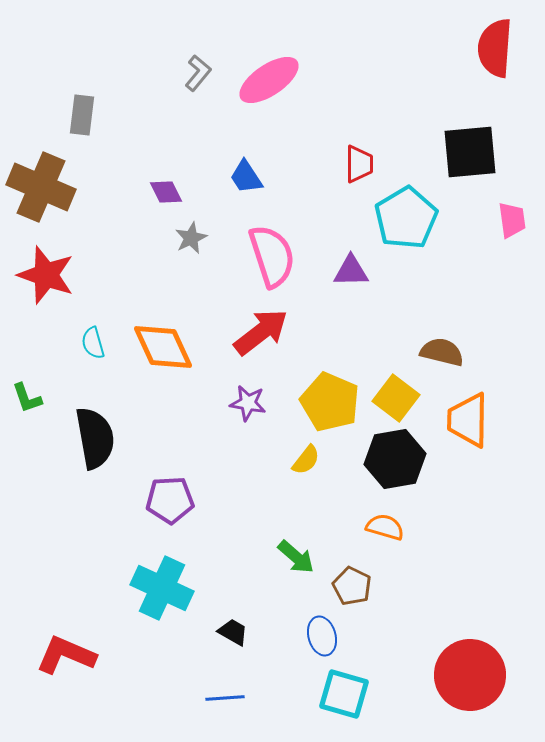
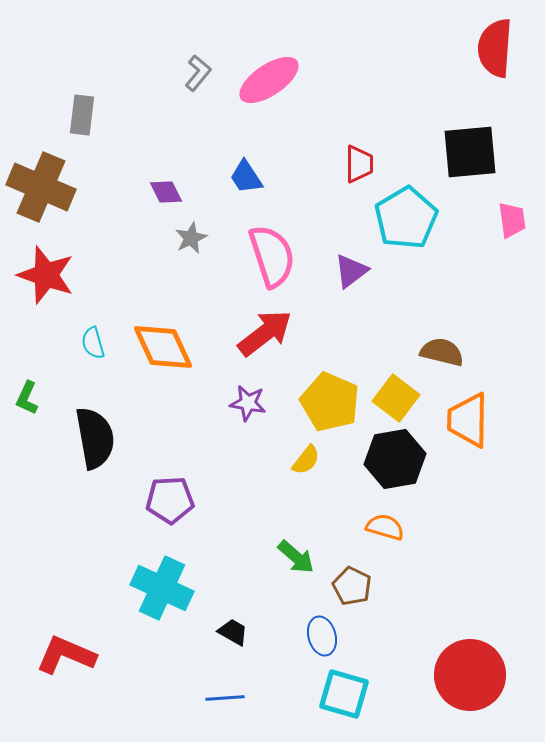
purple triangle: rotated 36 degrees counterclockwise
red arrow: moved 4 px right, 1 px down
green L-shape: rotated 44 degrees clockwise
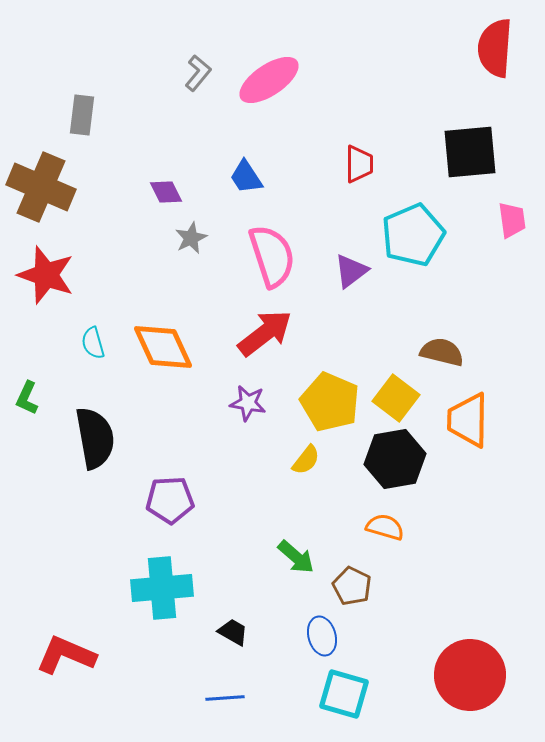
cyan pentagon: moved 7 px right, 17 px down; rotated 8 degrees clockwise
cyan cross: rotated 30 degrees counterclockwise
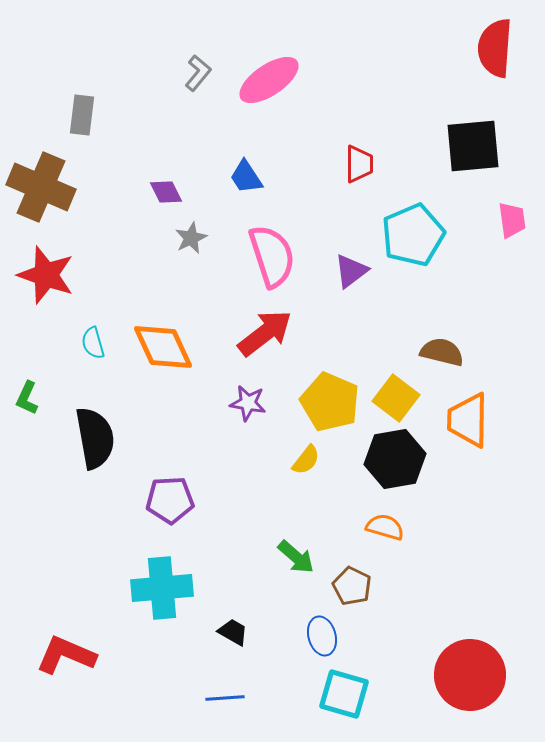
black square: moved 3 px right, 6 px up
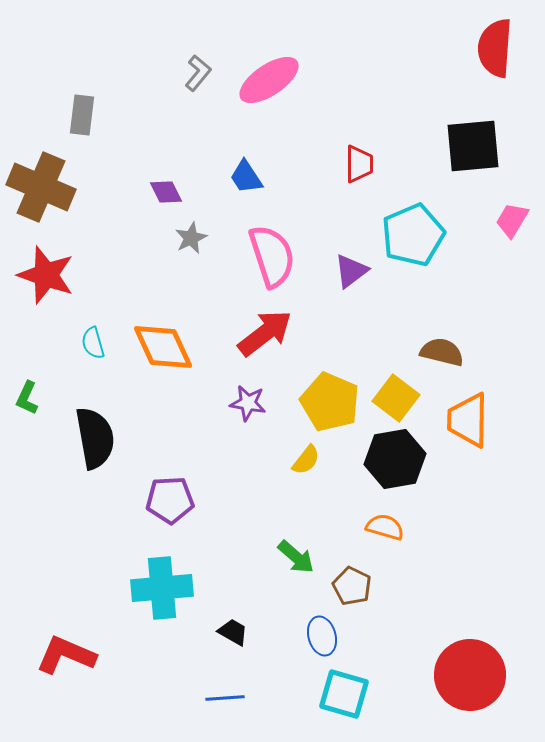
pink trapezoid: rotated 141 degrees counterclockwise
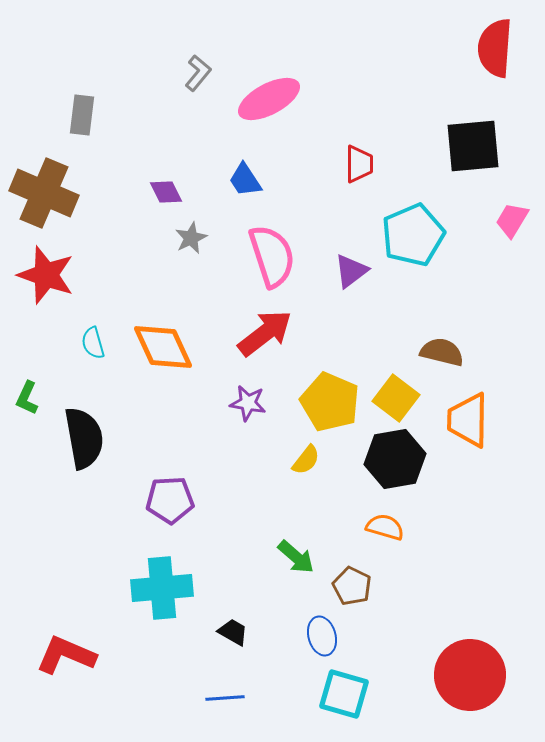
pink ellipse: moved 19 px down; rotated 6 degrees clockwise
blue trapezoid: moved 1 px left, 3 px down
brown cross: moved 3 px right, 6 px down
black semicircle: moved 11 px left
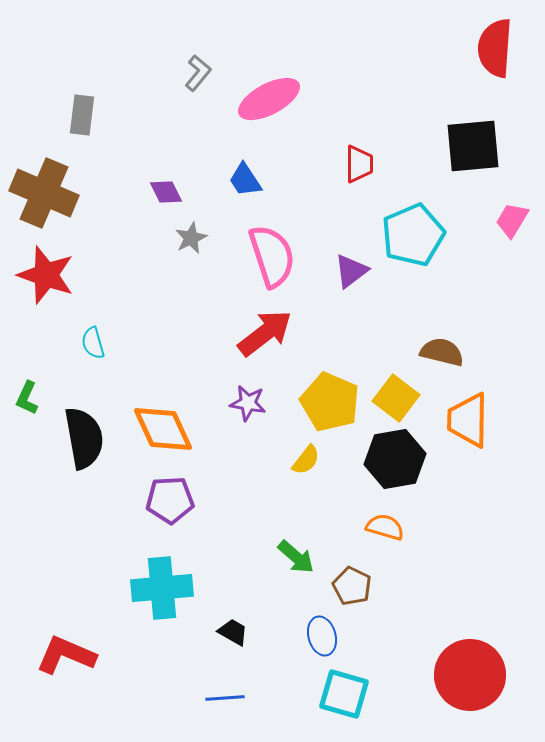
orange diamond: moved 82 px down
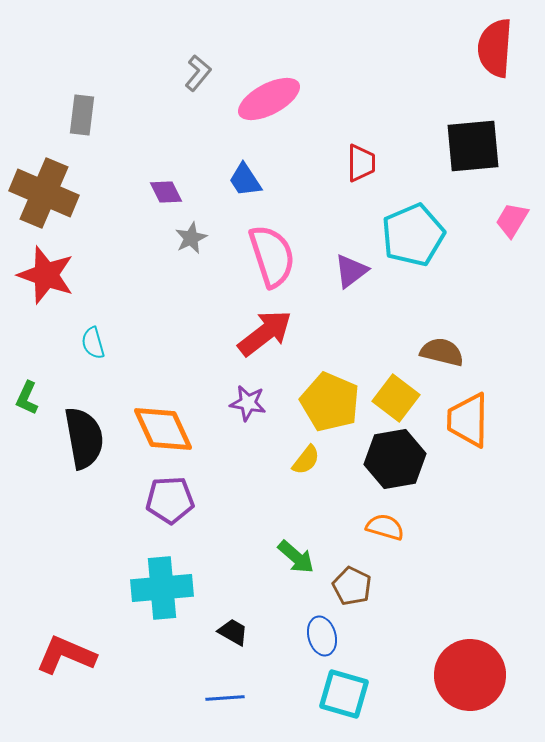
red trapezoid: moved 2 px right, 1 px up
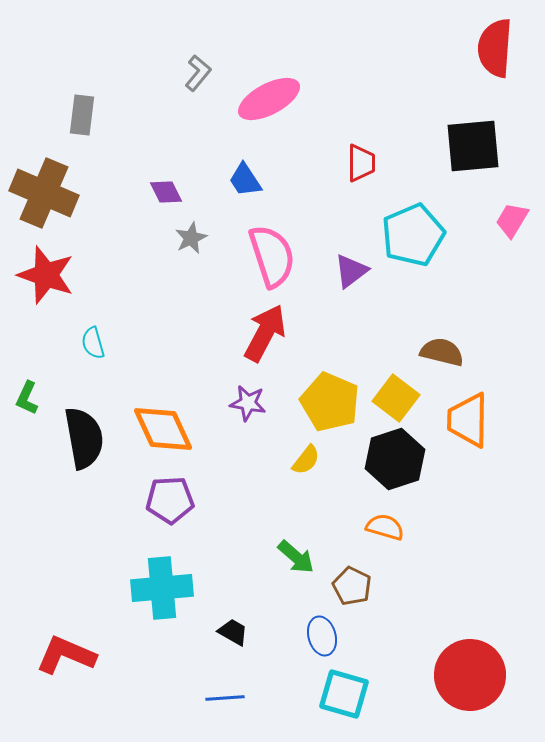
red arrow: rotated 24 degrees counterclockwise
black hexagon: rotated 8 degrees counterclockwise
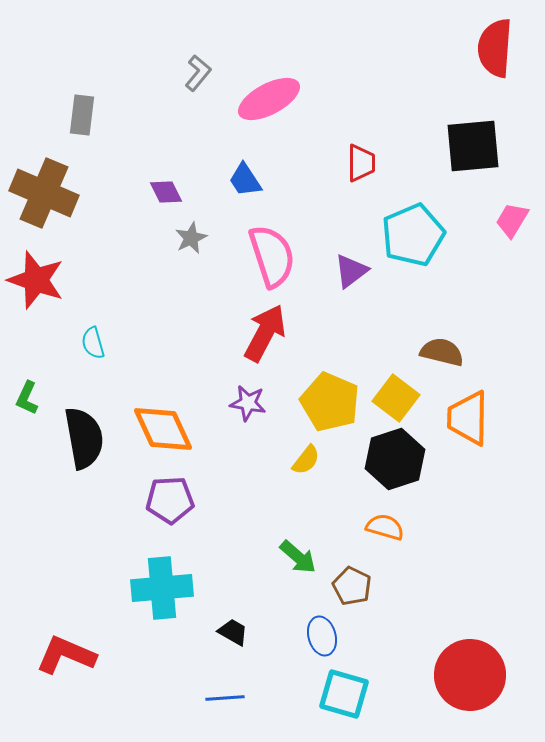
red star: moved 10 px left, 5 px down
orange trapezoid: moved 2 px up
green arrow: moved 2 px right
